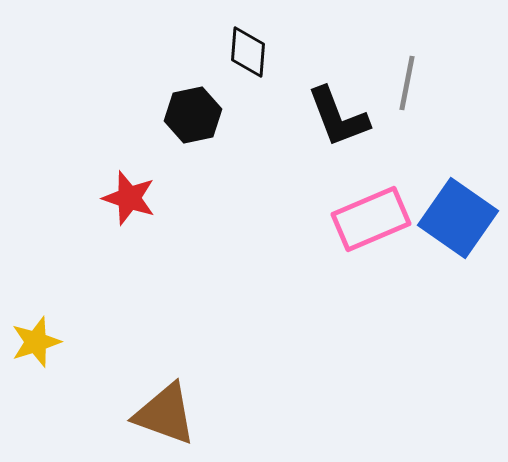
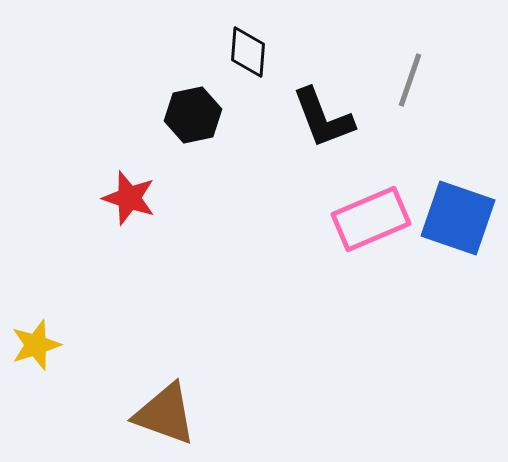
gray line: moved 3 px right, 3 px up; rotated 8 degrees clockwise
black L-shape: moved 15 px left, 1 px down
blue square: rotated 16 degrees counterclockwise
yellow star: moved 3 px down
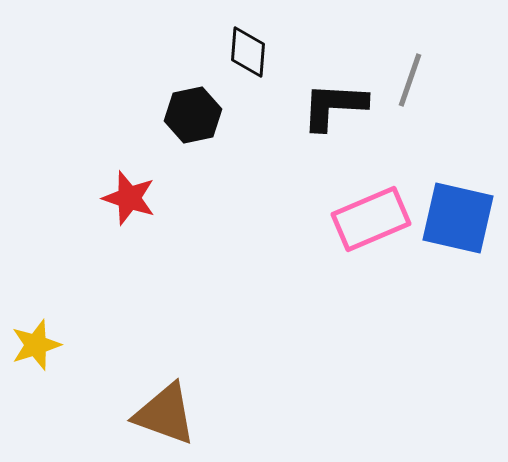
black L-shape: moved 11 px right, 12 px up; rotated 114 degrees clockwise
blue square: rotated 6 degrees counterclockwise
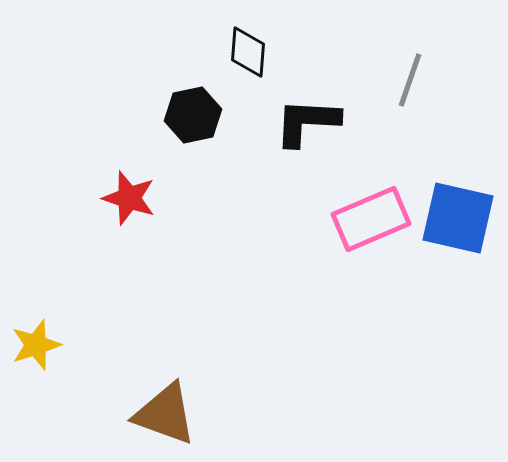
black L-shape: moved 27 px left, 16 px down
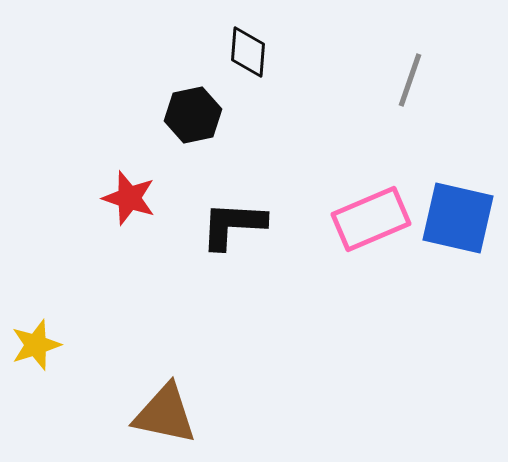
black L-shape: moved 74 px left, 103 px down
brown triangle: rotated 8 degrees counterclockwise
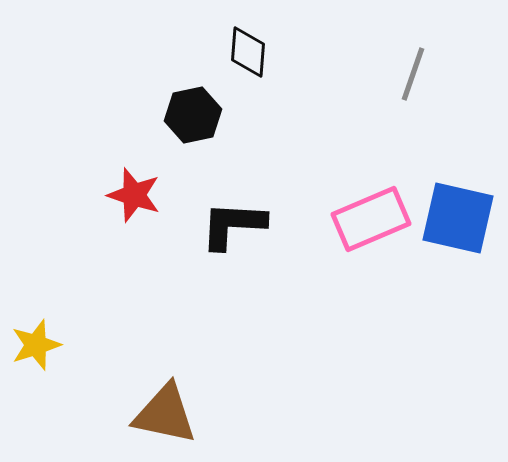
gray line: moved 3 px right, 6 px up
red star: moved 5 px right, 3 px up
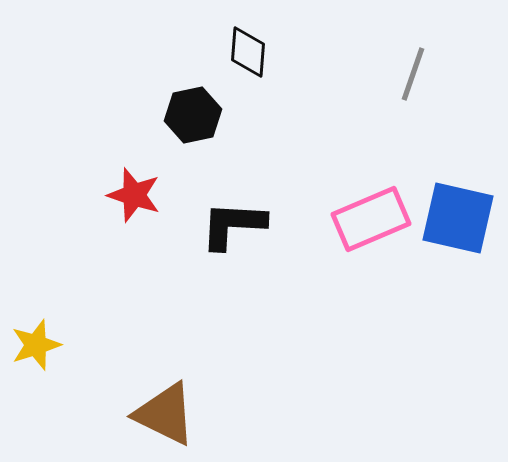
brown triangle: rotated 14 degrees clockwise
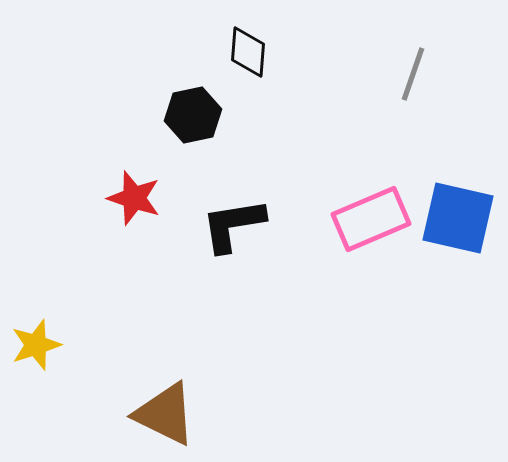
red star: moved 3 px down
black L-shape: rotated 12 degrees counterclockwise
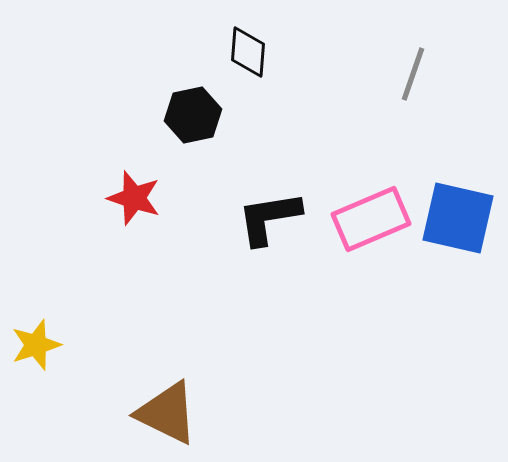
black L-shape: moved 36 px right, 7 px up
brown triangle: moved 2 px right, 1 px up
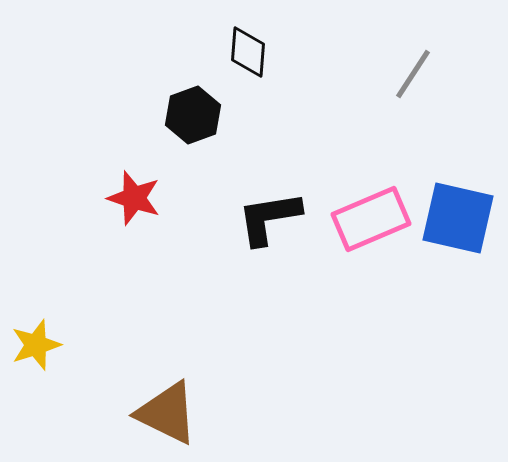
gray line: rotated 14 degrees clockwise
black hexagon: rotated 8 degrees counterclockwise
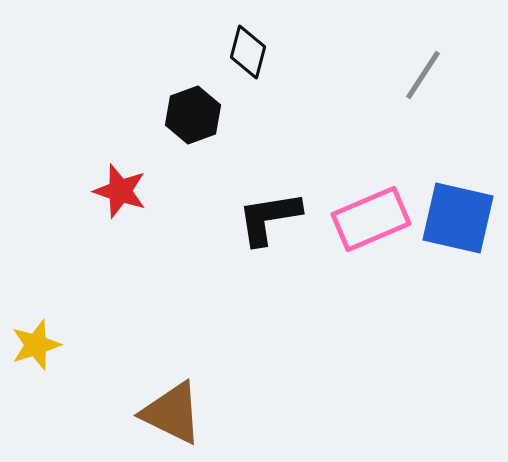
black diamond: rotated 10 degrees clockwise
gray line: moved 10 px right, 1 px down
red star: moved 14 px left, 7 px up
brown triangle: moved 5 px right
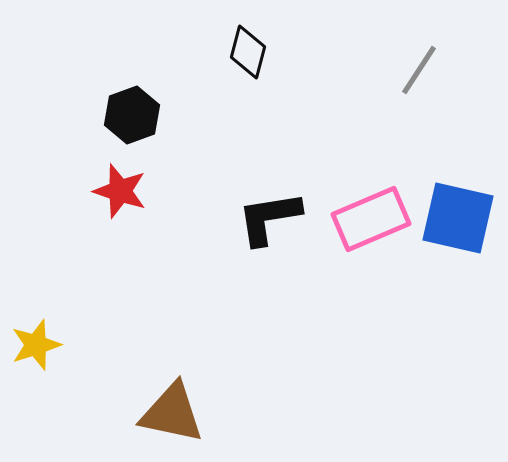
gray line: moved 4 px left, 5 px up
black hexagon: moved 61 px left
brown triangle: rotated 14 degrees counterclockwise
